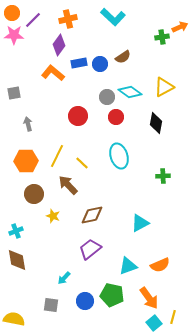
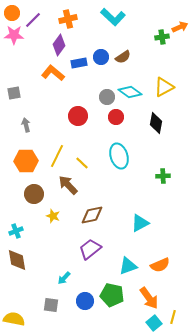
blue circle at (100, 64): moved 1 px right, 7 px up
gray arrow at (28, 124): moved 2 px left, 1 px down
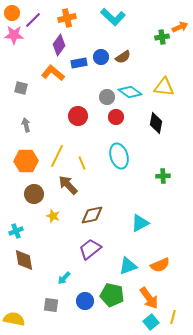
orange cross at (68, 19): moved 1 px left, 1 px up
yellow triangle at (164, 87): rotated 35 degrees clockwise
gray square at (14, 93): moved 7 px right, 5 px up; rotated 24 degrees clockwise
yellow line at (82, 163): rotated 24 degrees clockwise
brown diamond at (17, 260): moved 7 px right
cyan square at (154, 323): moved 3 px left, 1 px up
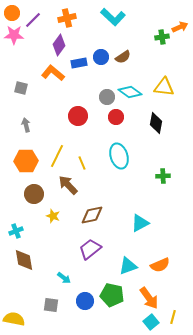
cyan arrow at (64, 278): rotated 96 degrees counterclockwise
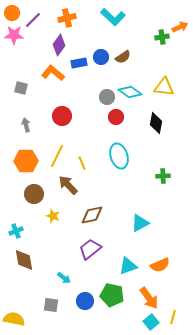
red circle at (78, 116): moved 16 px left
